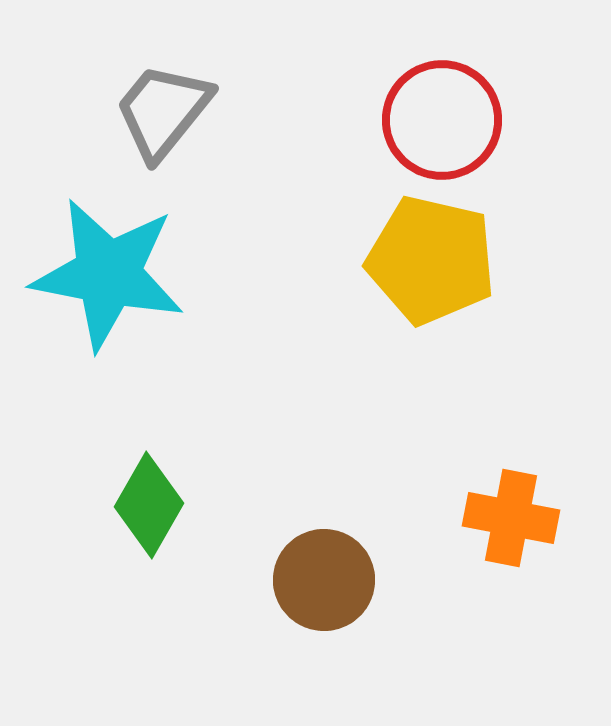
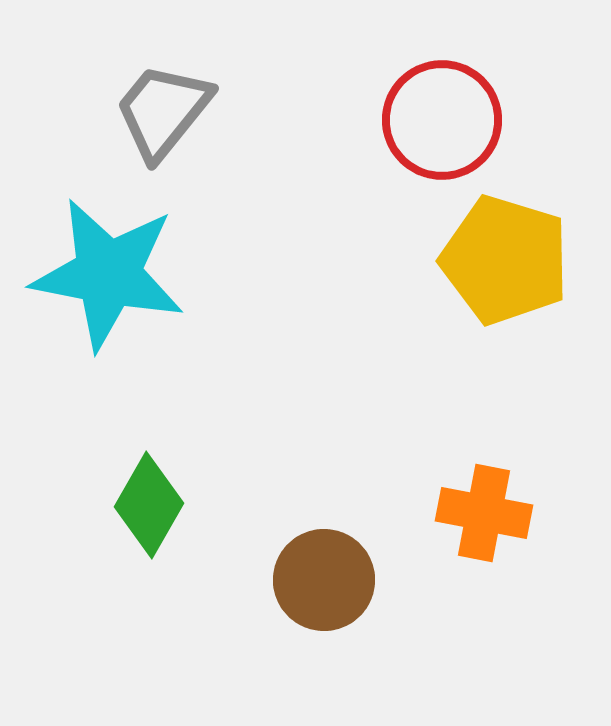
yellow pentagon: moved 74 px right; rotated 4 degrees clockwise
orange cross: moved 27 px left, 5 px up
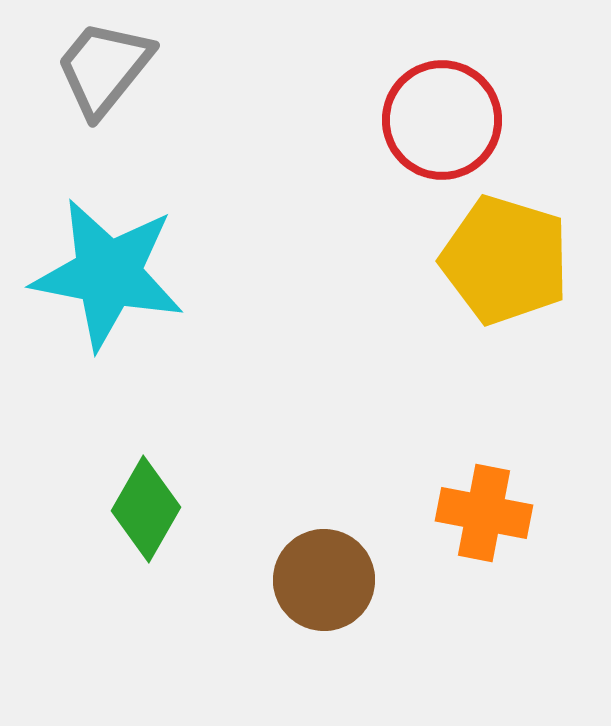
gray trapezoid: moved 59 px left, 43 px up
green diamond: moved 3 px left, 4 px down
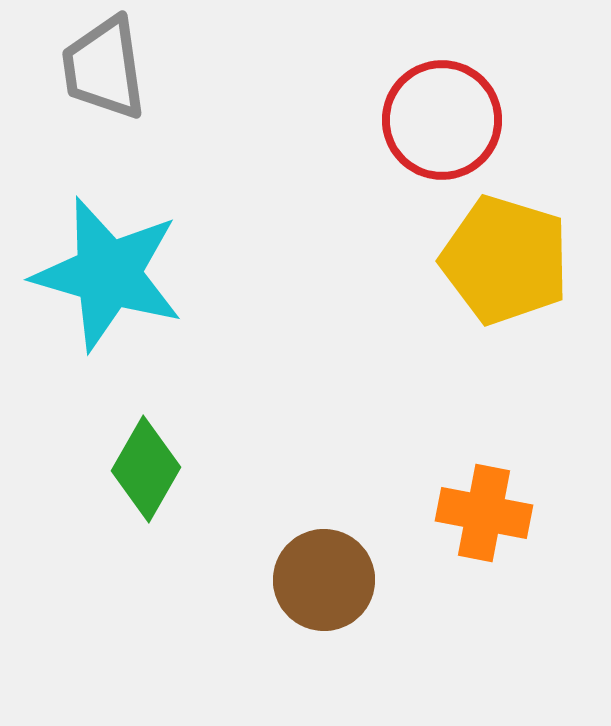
gray trapezoid: rotated 47 degrees counterclockwise
cyan star: rotated 5 degrees clockwise
green diamond: moved 40 px up
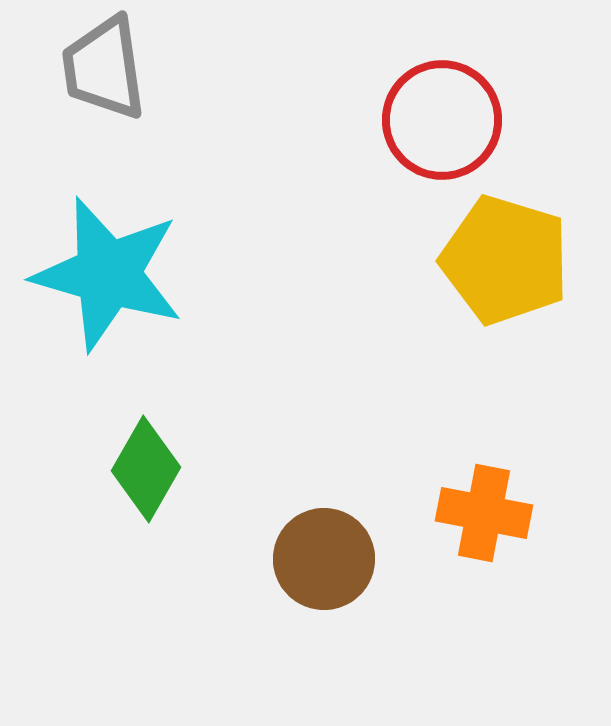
brown circle: moved 21 px up
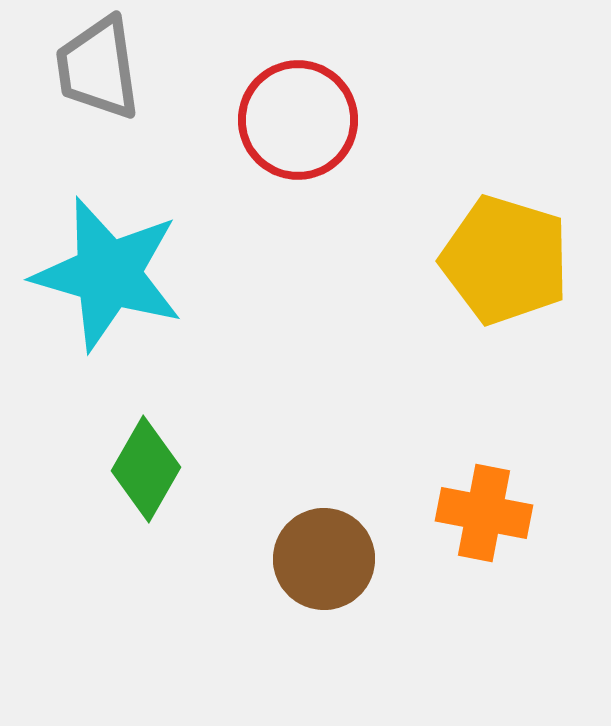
gray trapezoid: moved 6 px left
red circle: moved 144 px left
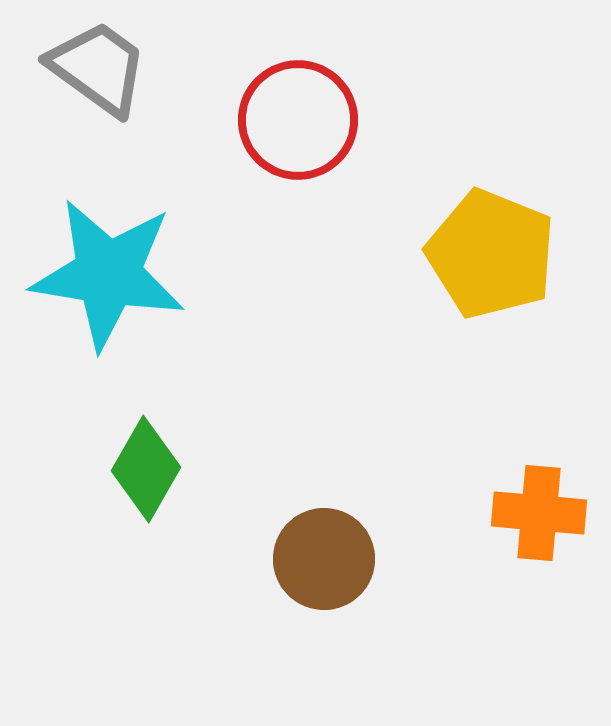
gray trapezoid: rotated 134 degrees clockwise
yellow pentagon: moved 14 px left, 6 px up; rotated 5 degrees clockwise
cyan star: rotated 7 degrees counterclockwise
orange cross: moved 55 px right; rotated 6 degrees counterclockwise
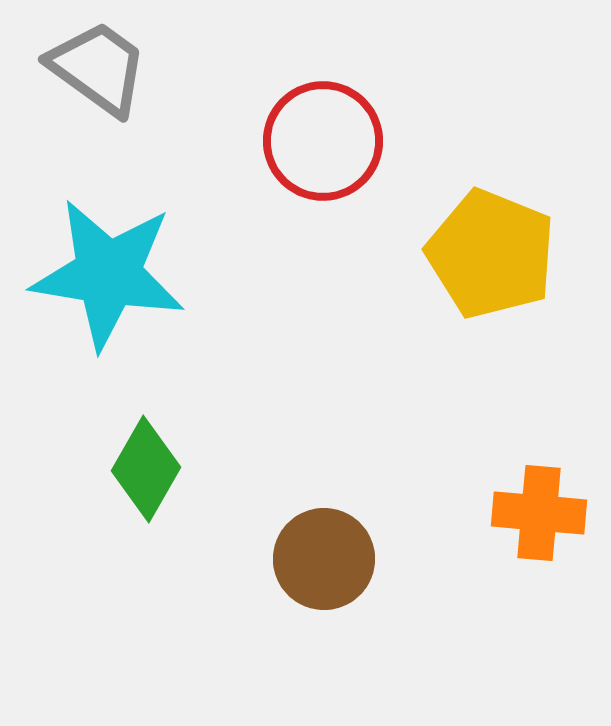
red circle: moved 25 px right, 21 px down
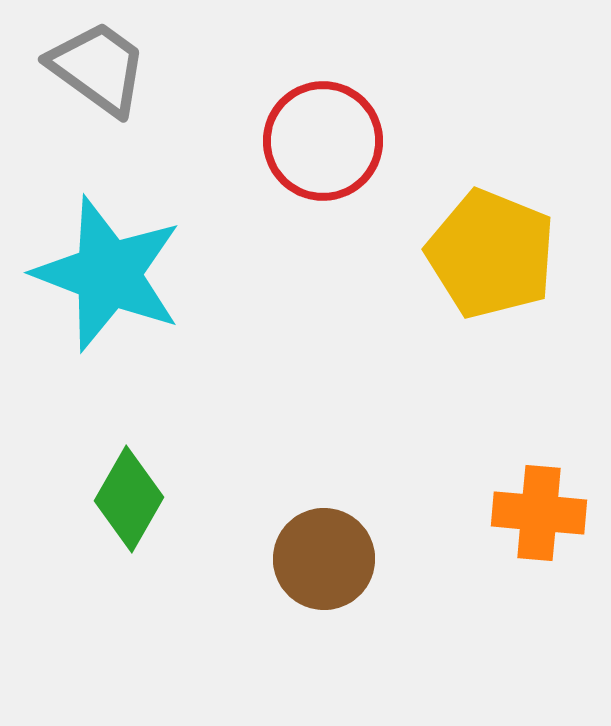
cyan star: rotated 12 degrees clockwise
green diamond: moved 17 px left, 30 px down
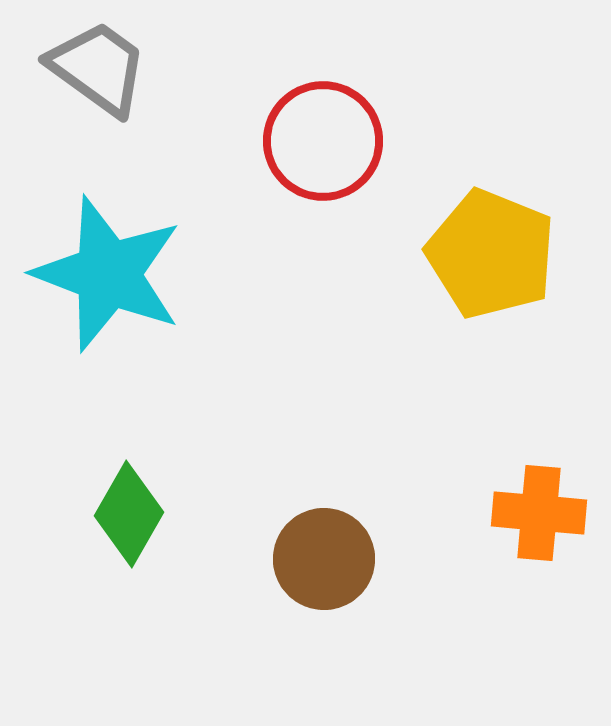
green diamond: moved 15 px down
